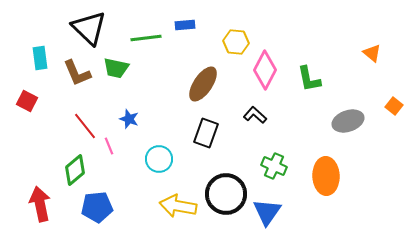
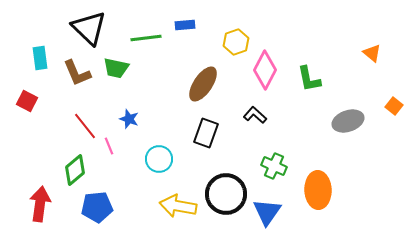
yellow hexagon: rotated 25 degrees counterclockwise
orange ellipse: moved 8 px left, 14 px down
red arrow: rotated 20 degrees clockwise
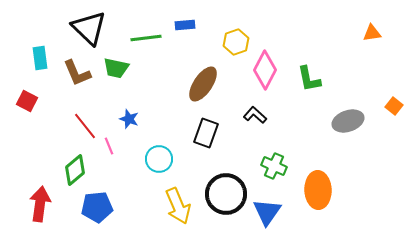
orange triangle: moved 20 px up; rotated 48 degrees counterclockwise
yellow arrow: rotated 123 degrees counterclockwise
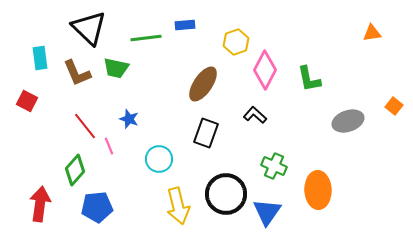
green diamond: rotated 8 degrees counterclockwise
yellow arrow: rotated 9 degrees clockwise
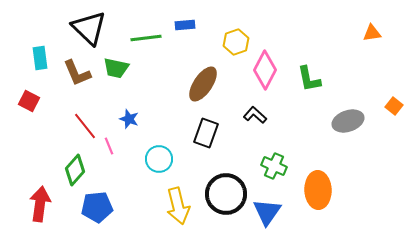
red square: moved 2 px right
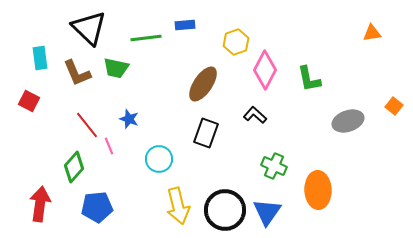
red line: moved 2 px right, 1 px up
green diamond: moved 1 px left, 3 px up
black circle: moved 1 px left, 16 px down
